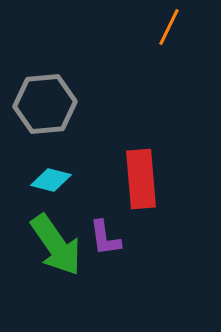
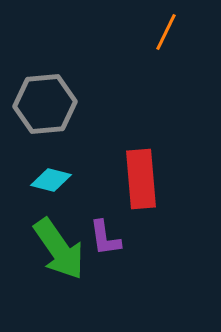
orange line: moved 3 px left, 5 px down
green arrow: moved 3 px right, 4 px down
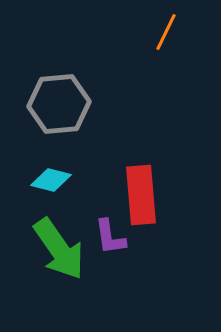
gray hexagon: moved 14 px right
red rectangle: moved 16 px down
purple L-shape: moved 5 px right, 1 px up
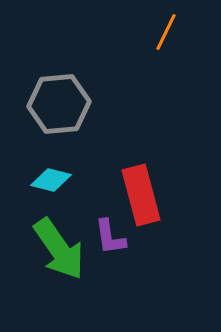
red rectangle: rotated 10 degrees counterclockwise
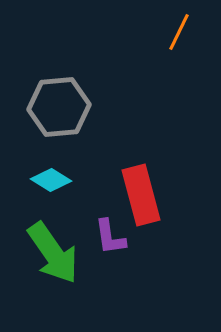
orange line: moved 13 px right
gray hexagon: moved 3 px down
cyan diamond: rotated 18 degrees clockwise
green arrow: moved 6 px left, 4 px down
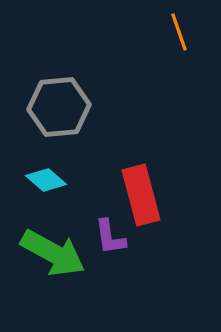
orange line: rotated 45 degrees counterclockwise
cyan diamond: moved 5 px left; rotated 9 degrees clockwise
green arrow: rotated 26 degrees counterclockwise
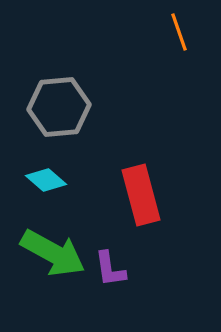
purple L-shape: moved 32 px down
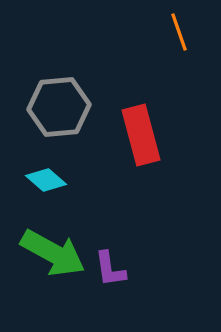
red rectangle: moved 60 px up
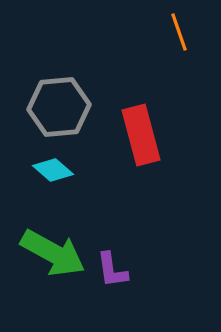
cyan diamond: moved 7 px right, 10 px up
purple L-shape: moved 2 px right, 1 px down
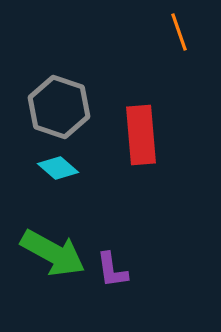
gray hexagon: rotated 24 degrees clockwise
red rectangle: rotated 10 degrees clockwise
cyan diamond: moved 5 px right, 2 px up
